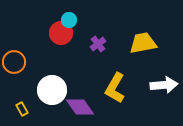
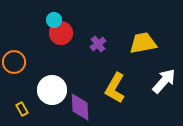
cyan circle: moved 15 px left
white arrow: moved 4 px up; rotated 44 degrees counterclockwise
purple diamond: rotated 32 degrees clockwise
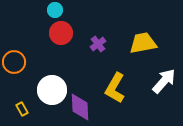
cyan circle: moved 1 px right, 10 px up
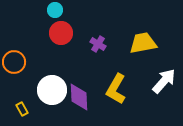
purple cross: rotated 21 degrees counterclockwise
yellow L-shape: moved 1 px right, 1 px down
purple diamond: moved 1 px left, 10 px up
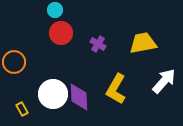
white circle: moved 1 px right, 4 px down
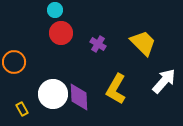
yellow trapezoid: rotated 56 degrees clockwise
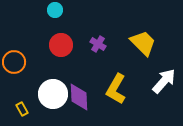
red circle: moved 12 px down
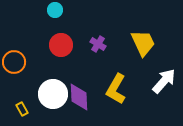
yellow trapezoid: rotated 20 degrees clockwise
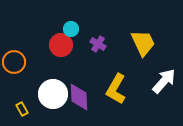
cyan circle: moved 16 px right, 19 px down
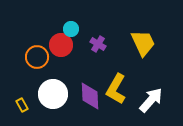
orange circle: moved 23 px right, 5 px up
white arrow: moved 13 px left, 19 px down
purple diamond: moved 11 px right, 1 px up
yellow rectangle: moved 4 px up
